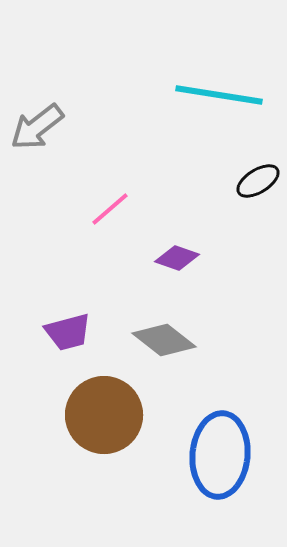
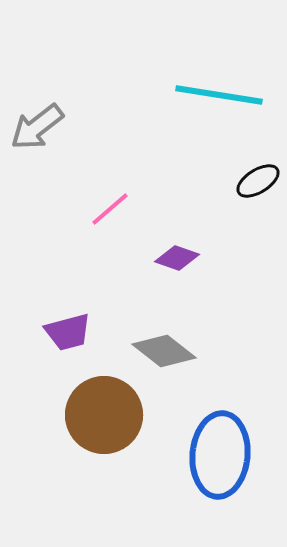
gray diamond: moved 11 px down
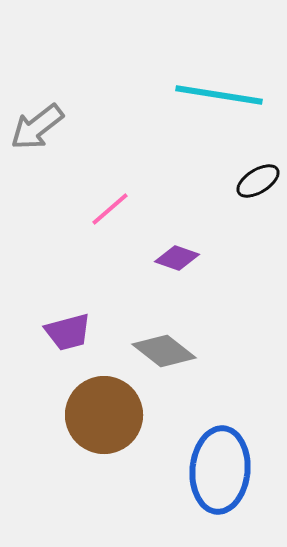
blue ellipse: moved 15 px down
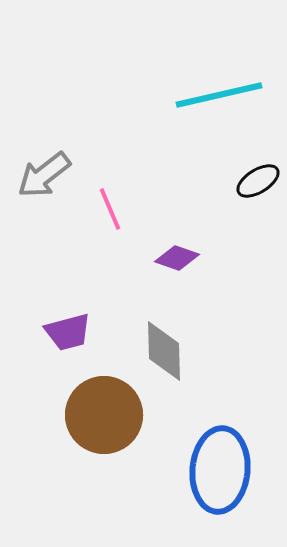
cyan line: rotated 22 degrees counterclockwise
gray arrow: moved 7 px right, 48 px down
pink line: rotated 72 degrees counterclockwise
gray diamond: rotated 50 degrees clockwise
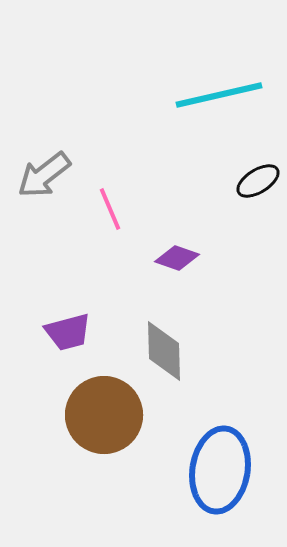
blue ellipse: rotated 4 degrees clockwise
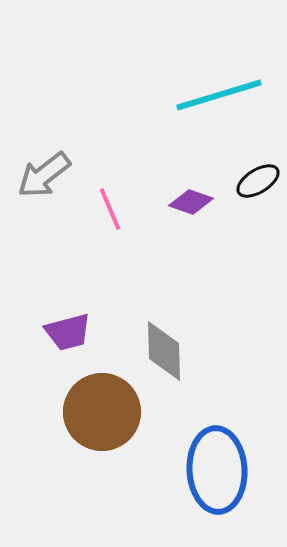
cyan line: rotated 4 degrees counterclockwise
purple diamond: moved 14 px right, 56 px up
brown circle: moved 2 px left, 3 px up
blue ellipse: moved 3 px left; rotated 12 degrees counterclockwise
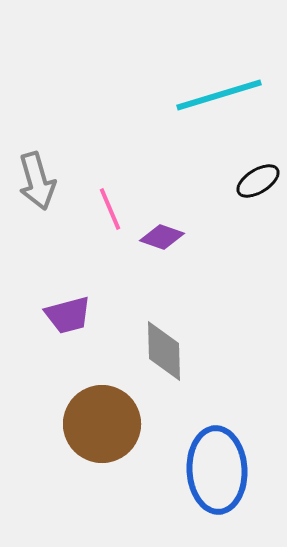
gray arrow: moved 7 px left, 6 px down; rotated 68 degrees counterclockwise
purple diamond: moved 29 px left, 35 px down
purple trapezoid: moved 17 px up
brown circle: moved 12 px down
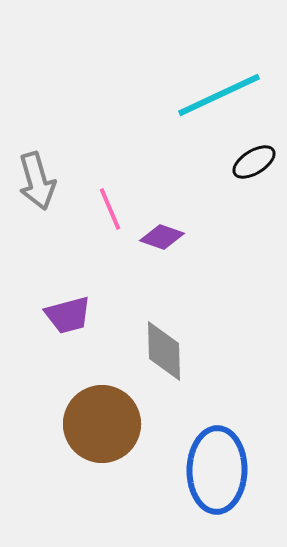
cyan line: rotated 8 degrees counterclockwise
black ellipse: moved 4 px left, 19 px up
blue ellipse: rotated 4 degrees clockwise
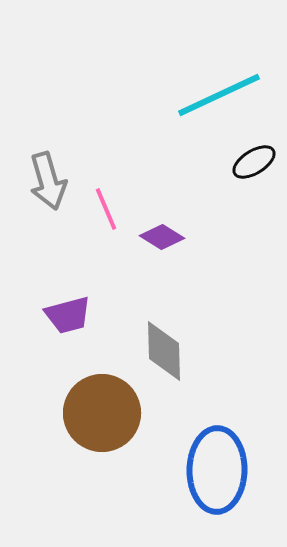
gray arrow: moved 11 px right
pink line: moved 4 px left
purple diamond: rotated 12 degrees clockwise
brown circle: moved 11 px up
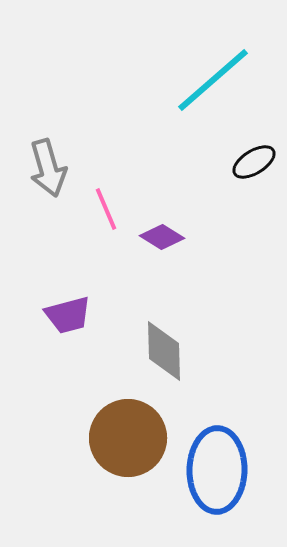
cyan line: moved 6 px left, 15 px up; rotated 16 degrees counterclockwise
gray arrow: moved 13 px up
brown circle: moved 26 px right, 25 px down
